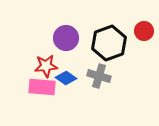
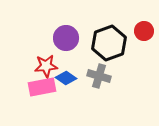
pink rectangle: rotated 16 degrees counterclockwise
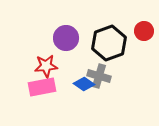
blue diamond: moved 18 px right, 6 px down
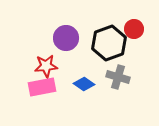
red circle: moved 10 px left, 2 px up
gray cross: moved 19 px right, 1 px down
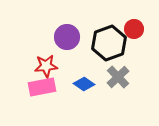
purple circle: moved 1 px right, 1 px up
gray cross: rotated 30 degrees clockwise
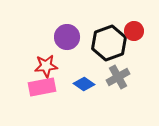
red circle: moved 2 px down
gray cross: rotated 15 degrees clockwise
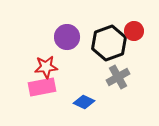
red star: moved 1 px down
blue diamond: moved 18 px down; rotated 10 degrees counterclockwise
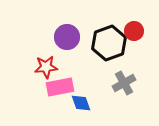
gray cross: moved 6 px right, 6 px down
pink rectangle: moved 18 px right
blue diamond: moved 3 px left, 1 px down; rotated 45 degrees clockwise
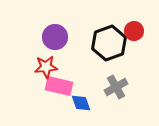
purple circle: moved 12 px left
gray cross: moved 8 px left, 4 px down
pink rectangle: moved 1 px left, 1 px up; rotated 24 degrees clockwise
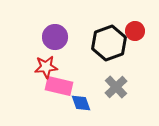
red circle: moved 1 px right
gray cross: rotated 15 degrees counterclockwise
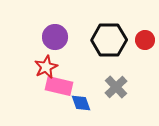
red circle: moved 10 px right, 9 px down
black hexagon: moved 3 px up; rotated 20 degrees clockwise
red star: rotated 20 degrees counterclockwise
